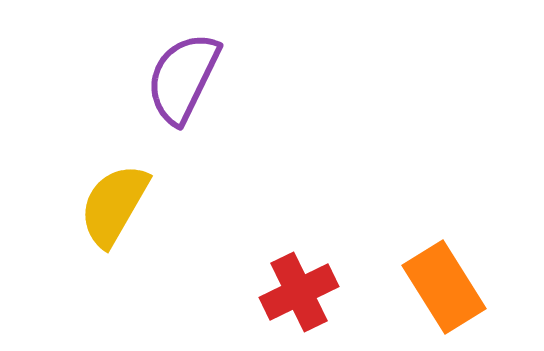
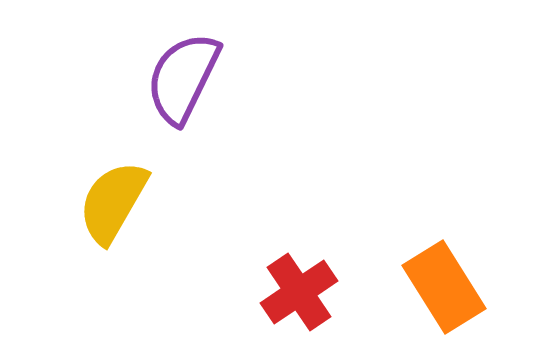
yellow semicircle: moved 1 px left, 3 px up
red cross: rotated 8 degrees counterclockwise
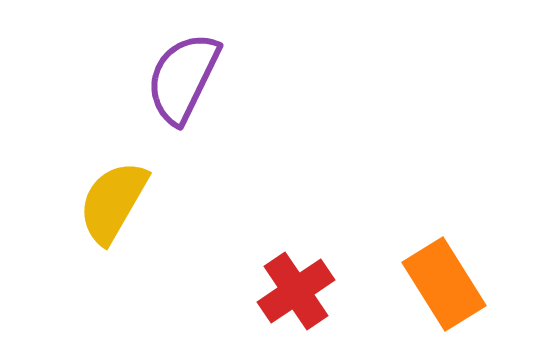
orange rectangle: moved 3 px up
red cross: moved 3 px left, 1 px up
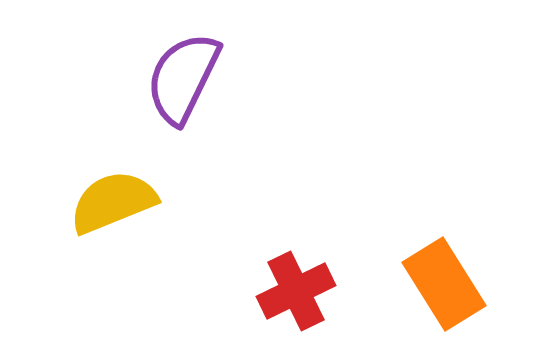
yellow semicircle: rotated 38 degrees clockwise
red cross: rotated 8 degrees clockwise
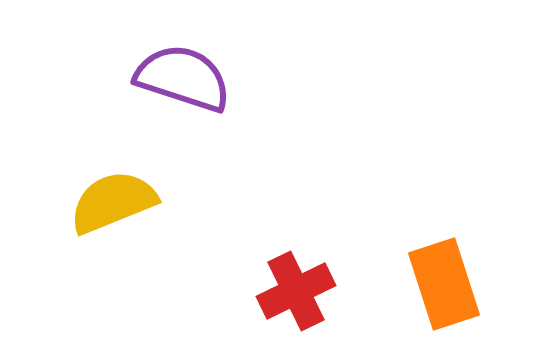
purple semicircle: rotated 82 degrees clockwise
orange rectangle: rotated 14 degrees clockwise
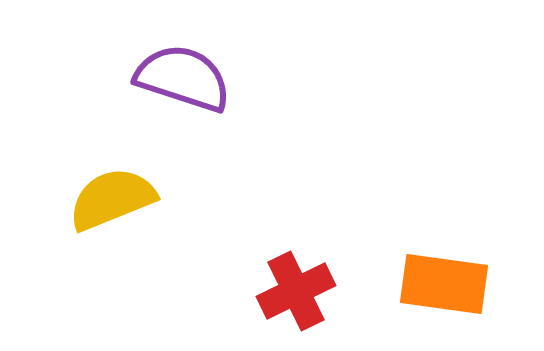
yellow semicircle: moved 1 px left, 3 px up
orange rectangle: rotated 64 degrees counterclockwise
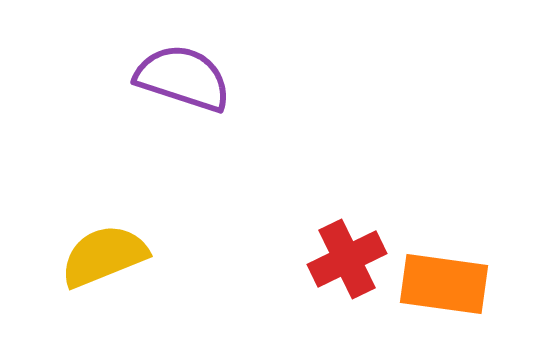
yellow semicircle: moved 8 px left, 57 px down
red cross: moved 51 px right, 32 px up
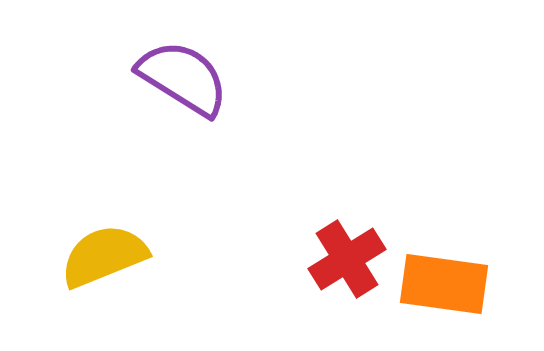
purple semicircle: rotated 14 degrees clockwise
red cross: rotated 6 degrees counterclockwise
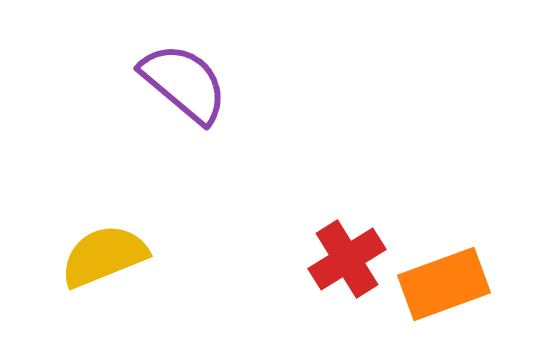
purple semicircle: moved 1 px right, 5 px down; rotated 8 degrees clockwise
orange rectangle: rotated 28 degrees counterclockwise
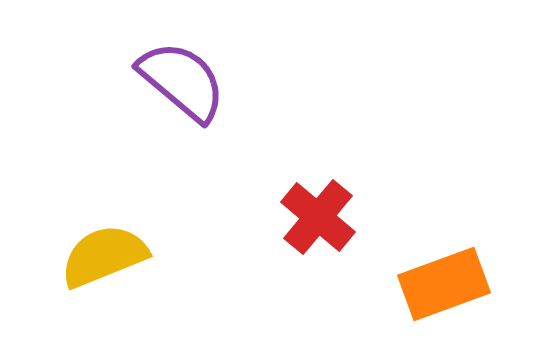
purple semicircle: moved 2 px left, 2 px up
red cross: moved 29 px left, 42 px up; rotated 18 degrees counterclockwise
